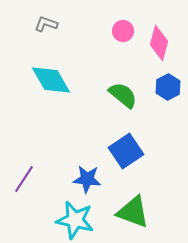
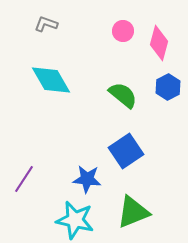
green triangle: rotated 42 degrees counterclockwise
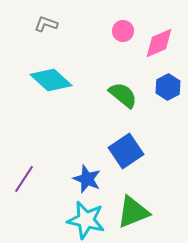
pink diamond: rotated 52 degrees clockwise
cyan diamond: rotated 18 degrees counterclockwise
blue star: rotated 16 degrees clockwise
cyan star: moved 11 px right
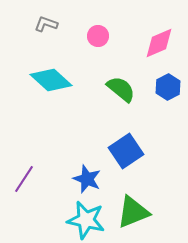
pink circle: moved 25 px left, 5 px down
green semicircle: moved 2 px left, 6 px up
